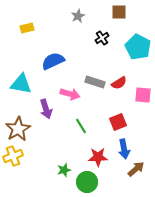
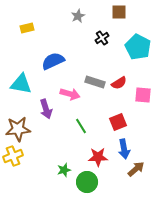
brown star: rotated 25 degrees clockwise
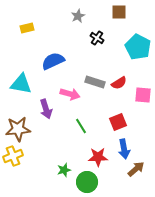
black cross: moved 5 px left; rotated 24 degrees counterclockwise
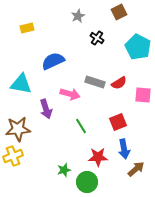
brown square: rotated 28 degrees counterclockwise
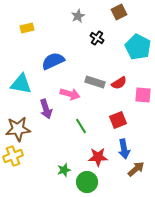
red square: moved 2 px up
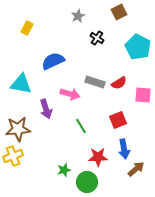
yellow rectangle: rotated 48 degrees counterclockwise
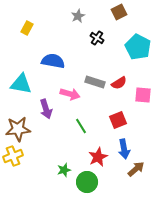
blue semicircle: rotated 35 degrees clockwise
red star: rotated 24 degrees counterclockwise
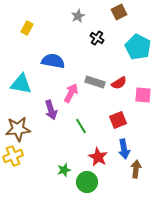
pink arrow: moved 1 px right, 1 px up; rotated 78 degrees counterclockwise
purple arrow: moved 5 px right, 1 px down
red star: rotated 18 degrees counterclockwise
brown arrow: rotated 42 degrees counterclockwise
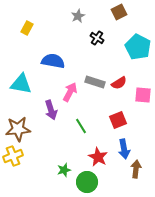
pink arrow: moved 1 px left, 1 px up
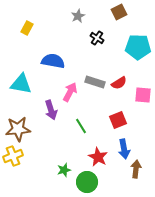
cyan pentagon: rotated 25 degrees counterclockwise
